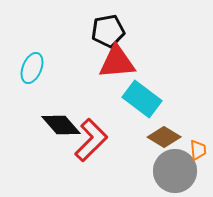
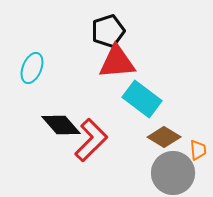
black pentagon: rotated 8 degrees counterclockwise
gray circle: moved 2 px left, 2 px down
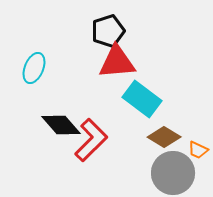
cyan ellipse: moved 2 px right
orange trapezoid: rotated 120 degrees clockwise
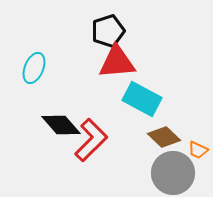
cyan rectangle: rotated 9 degrees counterclockwise
brown diamond: rotated 12 degrees clockwise
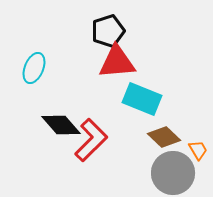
cyan rectangle: rotated 6 degrees counterclockwise
orange trapezoid: rotated 145 degrees counterclockwise
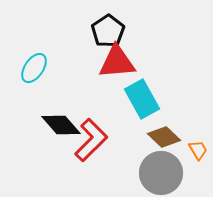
black pentagon: rotated 16 degrees counterclockwise
cyan ellipse: rotated 12 degrees clockwise
cyan rectangle: rotated 39 degrees clockwise
gray circle: moved 12 px left
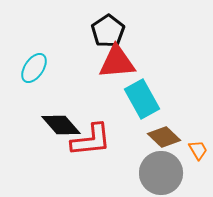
red L-shape: rotated 39 degrees clockwise
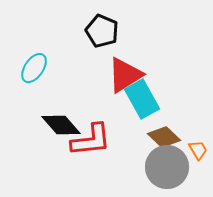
black pentagon: moved 6 px left; rotated 16 degrees counterclockwise
red triangle: moved 8 px right, 13 px down; rotated 27 degrees counterclockwise
gray circle: moved 6 px right, 6 px up
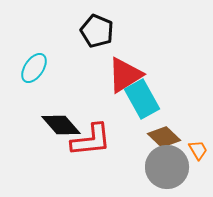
black pentagon: moved 5 px left
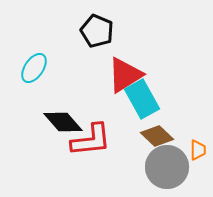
black diamond: moved 2 px right, 3 px up
brown diamond: moved 7 px left, 1 px up
orange trapezoid: rotated 30 degrees clockwise
